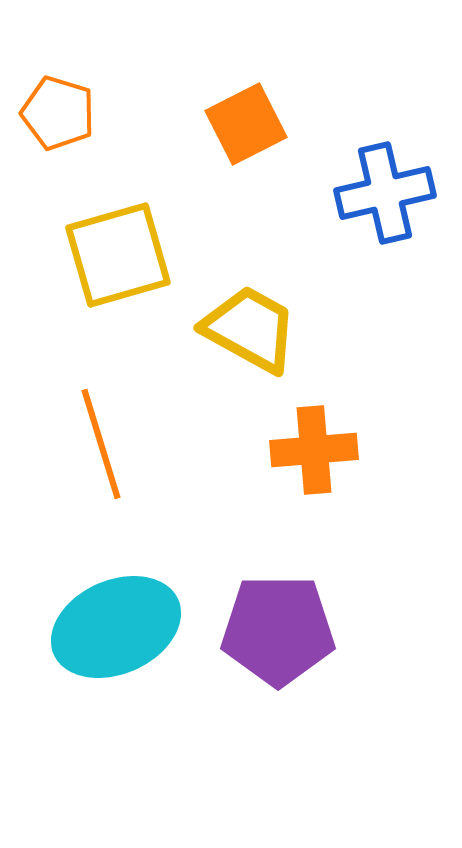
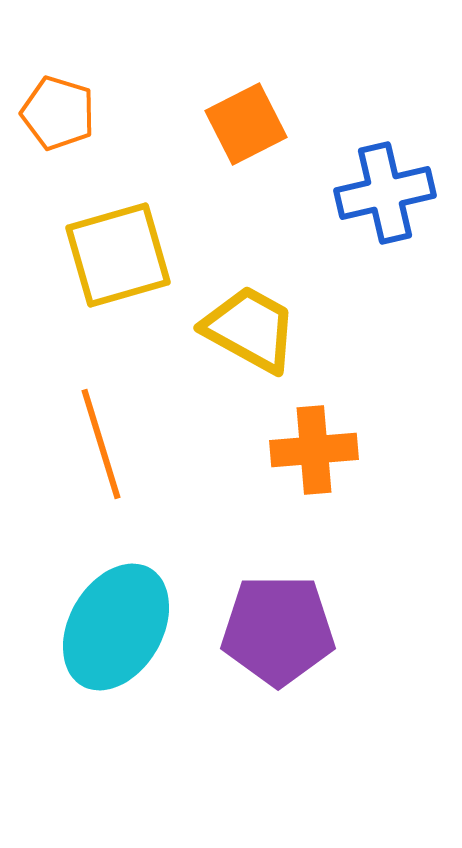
cyan ellipse: rotated 36 degrees counterclockwise
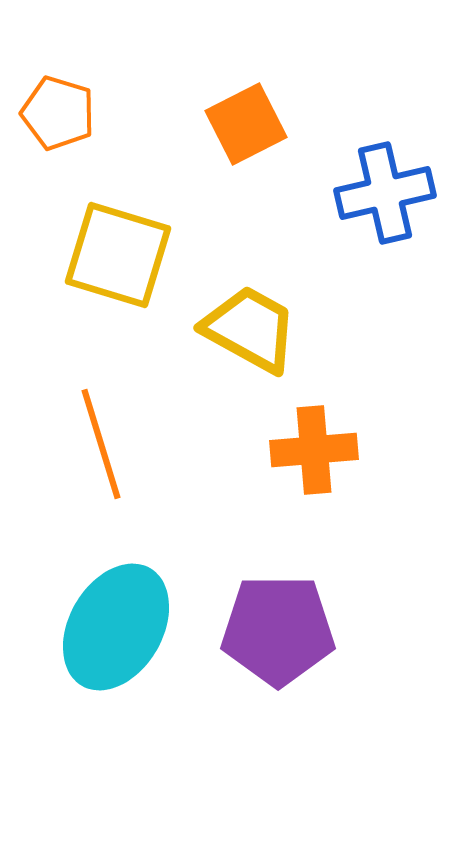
yellow square: rotated 33 degrees clockwise
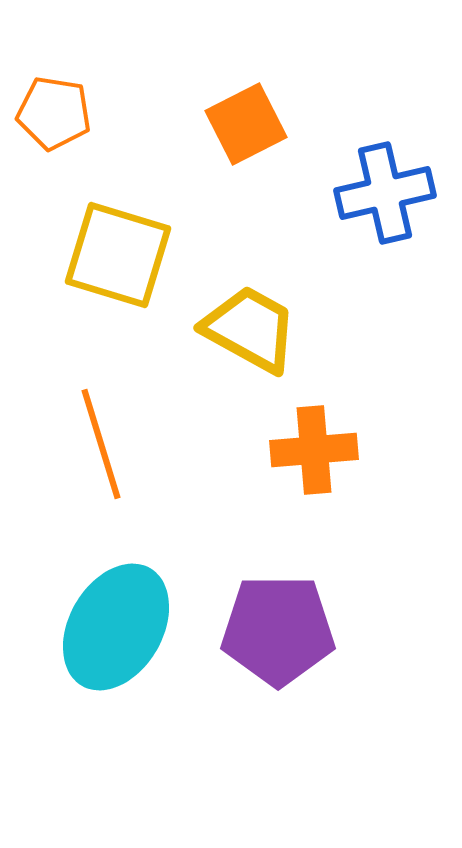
orange pentagon: moved 4 px left; rotated 8 degrees counterclockwise
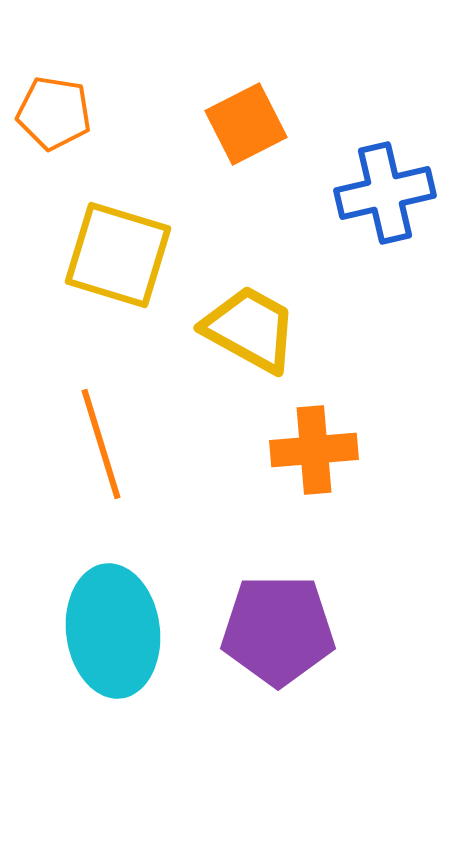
cyan ellipse: moved 3 px left, 4 px down; rotated 37 degrees counterclockwise
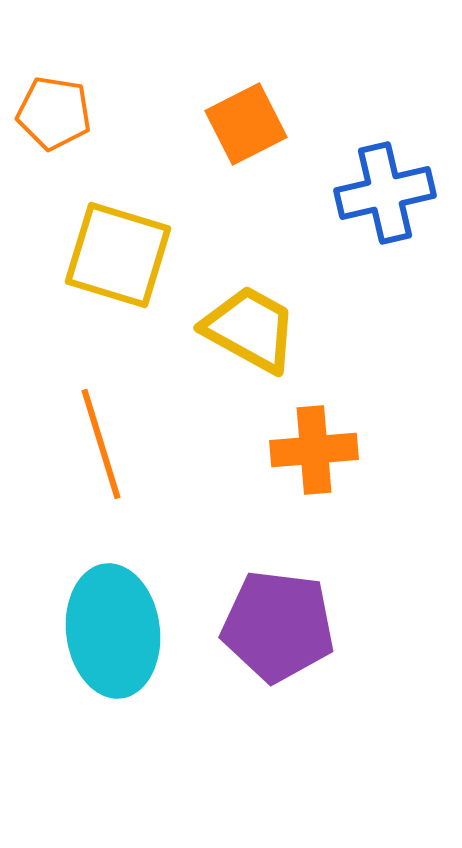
purple pentagon: moved 4 px up; rotated 7 degrees clockwise
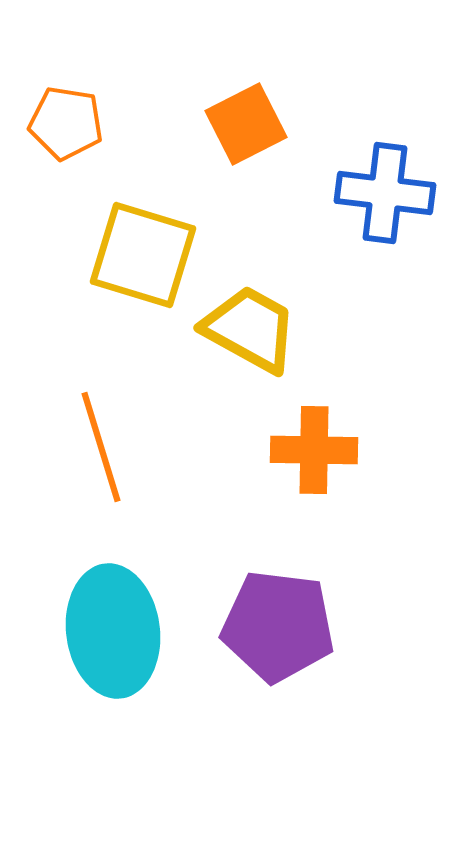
orange pentagon: moved 12 px right, 10 px down
blue cross: rotated 20 degrees clockwise
yellow square: moved 25 px right
orange line: moved 3 px down
orange cross: rotated 6 degrees clockwise
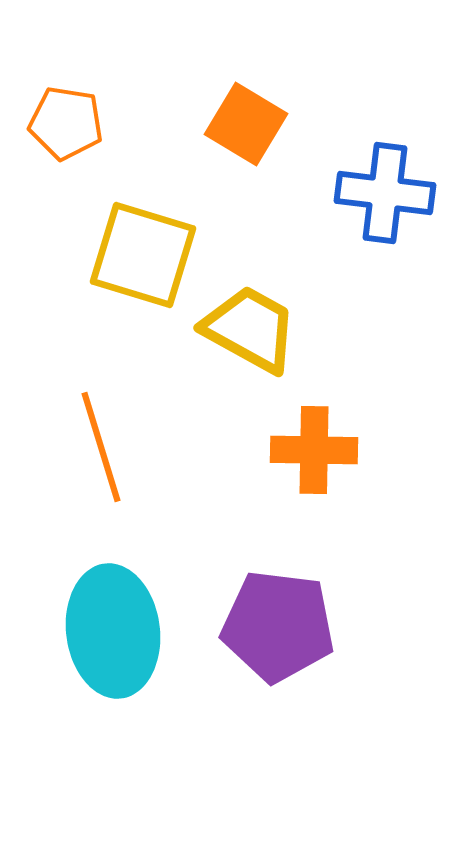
orange square: rotated 32 degrees counterclockwise
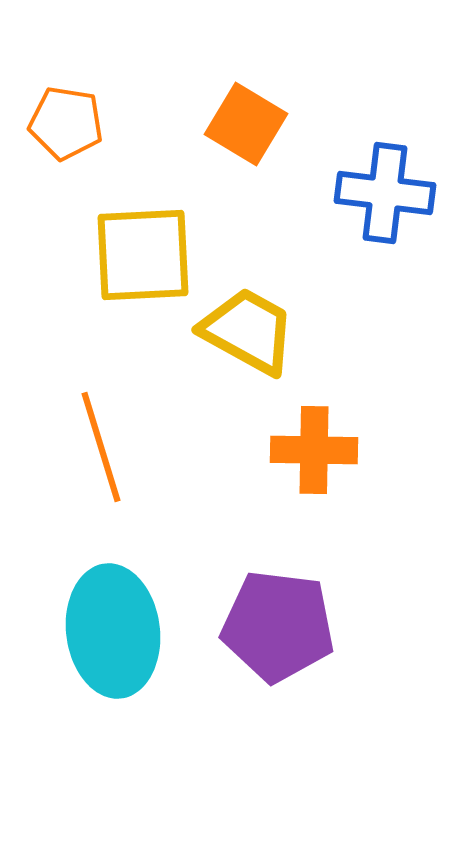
yellow square: rotated 20 degrees counterclockwise
yellow trapezoid: moved 2 px left, 2 px down
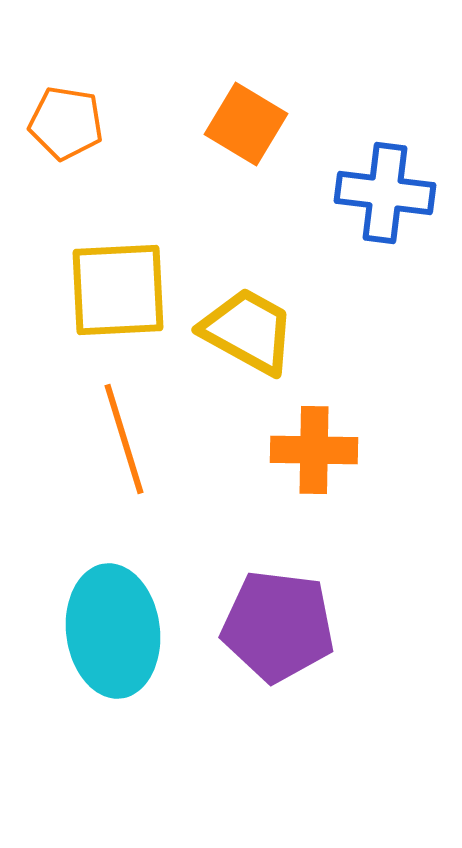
yellow square: moved 25 px left, 35 px down
orange line: moved 23 px right, 8 px up
